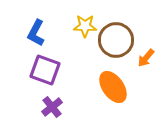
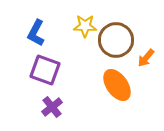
orange ellipse: moved 4 px right, 2 px up
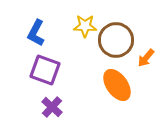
purple cross: rotated 10 degrees counterclockwise
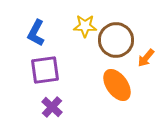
purple square: rotated 28 degrees counterclockwise
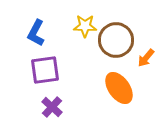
orange ellipse: moved 2 px right, 3 px down
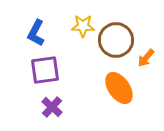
yellow star: moved 2 px left
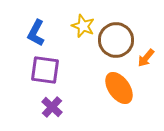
yellow star: rotated 20 degrees clockwise
purple square: rotated 16 degrees clockwise
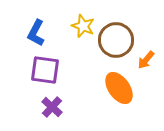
orange arrow: moved 2 px down
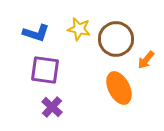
yellow star: moved 4 px left, 3 px down; rotated 10 degrees counterclockwise
blue L-shape: rotated 100 degrees counterclockwise
brown circle: moved 1 px up
orange ellipse: rotated 8 degrees clockwise
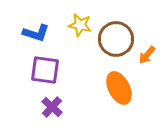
yellow star: moved 1 px right, 4 px up
orange arrow: moved 1 px right, 5 px up
